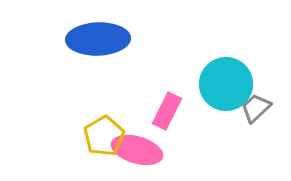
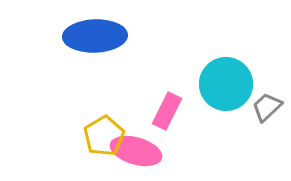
blue ellipse: moved 3 px left, 3 px up
gray trapezoid: moved 11 px right, 1 px up
pink ellipse: moved 1 px left, 1 px down
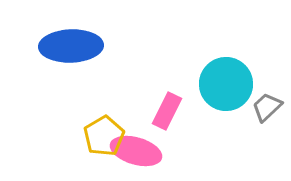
blue ellipse: moved 24 px left, 10 px down
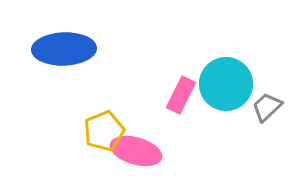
blue ellipse: moved 7 px left, 3 px down
pink rectangle: moved 14 px right, 16 px up
yellow pentagon: moved 5 px up; rotated 9 degrees clockwise
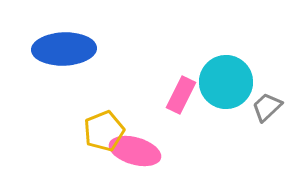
cyan circle: moved 2 px up
pink ellipse: moved 1 px left
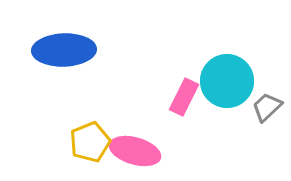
blue ellipse: moved 1 px down
cyan circle: moved 1 px right, 1 px up
pink rectangle: moved 3 px right, 2 px down
yellow pentagon: moved 14 px left, 11 px down
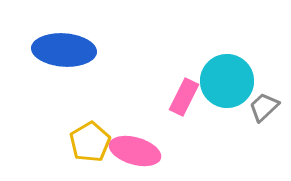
blue ellipse: rotated 6 degrees clockwise
gray trapezoid: moved 3 px left
yellow pentagon: rotated 9 degrees counterclockwise
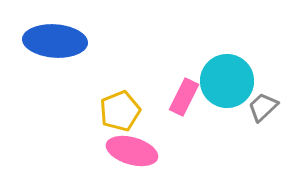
blue ellipse: moved 9 px left, 9 px up
gray trapezoid: moved 1 px left
yellow pentagon: moved 30 px right, 31 px up; rotated 9 degrees clockwise
pink ellipse: moved 3 px left
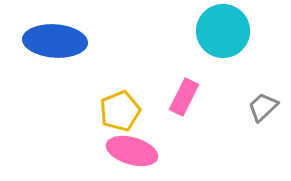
cyan circle: moved 4 px left, 50 px up
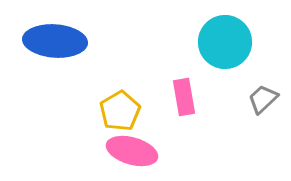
cyan circle: moved 2 px right, 11 px down
pink rectangle: rotated 36 degrees counterclockwise
gray trapezoid: moved 8 px up
yellow pentagon: rotated 9 degrees counterclockwise
